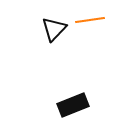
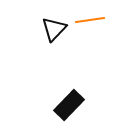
black rectangle: moved 4 px left; rotated 24 degrees counterclockwise
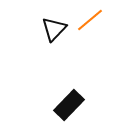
orange line: rotated 32 degrees counterclockwise
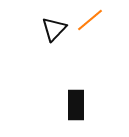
black rectangle: moved 7 px right; rotated 44 degrees counterclockwise
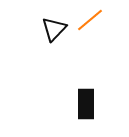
black rectangle: moved 10 px right, 1 px up
